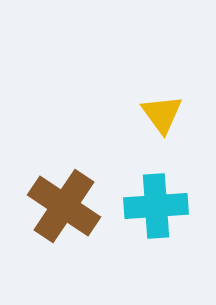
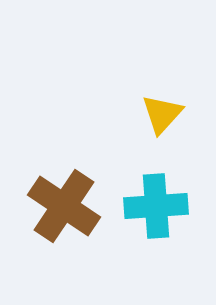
yellow triangle: rotated 18 degrees clockwise
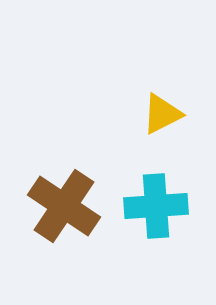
yellow triangle: rotated 21 degrees clockwise
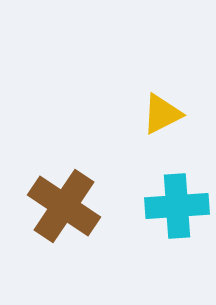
cyan cross: moved 21 px right
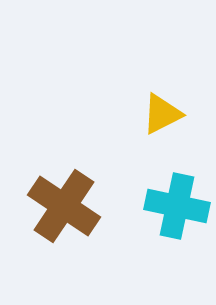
cyan cross: rotated 16 degrees clockwise
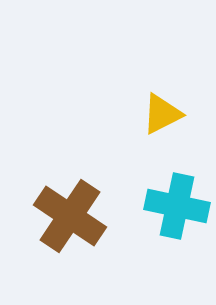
brown cross: moved 6 px right, 10 px down
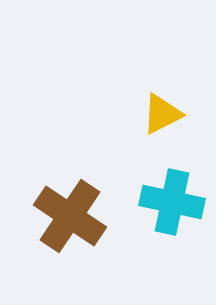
cyan cross: moved 5 px left, 4 px up
